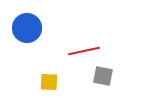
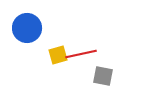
red line: moved 3 px left, 3 px down
yellow square: moved 9 px right, 27 px up; rotated 18 degrees counterclockwise
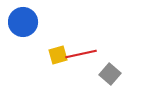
blue circle: moved 4 px left, 6 px up
gray square: moved 7 px right, 2 px up; rotated 30 degrees clockwise
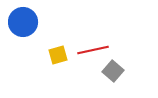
red line: moved 12 px right, 4 px up
gray square: moved 3 px right, 3 px up
